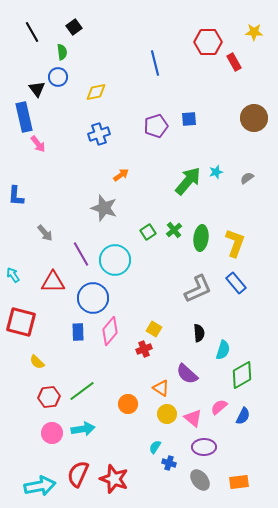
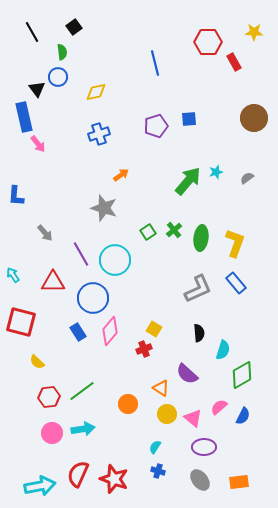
blue rectangle at (78, 332): rotated 30 degrees counterclockwise
blue cross at (169, 463): moved 11 px left, 8 px down
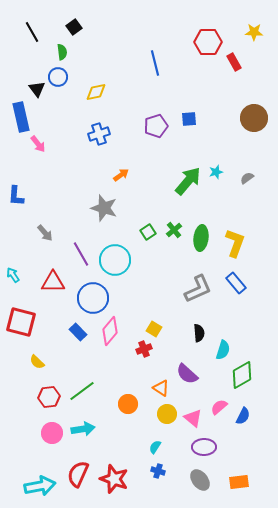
blue rectangle at (24, 117): moved 3 px left
blue rectangle at (78, 332): rotated 12 degrees counterclockwise
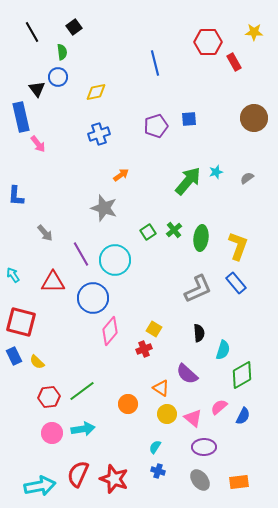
yellow L-shape at (235, 243): moved 3 px right, 3 px down
blue rectangle at (78, 332): moved 64 px left, 24 px down; rotated 18 degrees clockwise
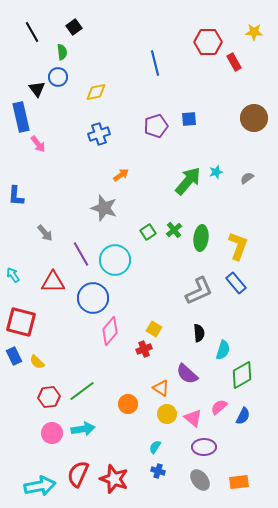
gray L-shape at (198, 289): moved 1 px right, 2 px down
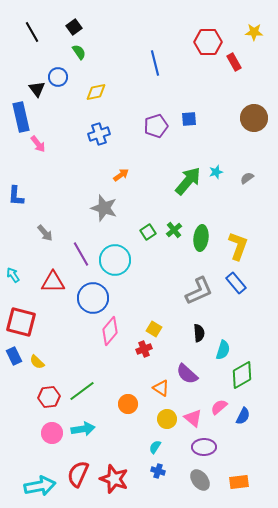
green semicircle at (62, 52): moved 17 px right; rotated 28 degrees counterclockwise
yellow circle at (167, 414): moved 5 px down
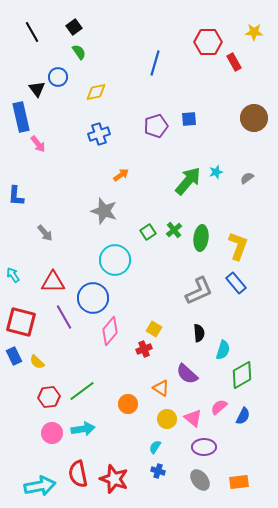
blue line at (155, 63): rotated 30 degrees clockwise
gray star at (104, 208): moved 3 px down
purple line at (81, 254): moved 17 px left, 63 px down
red semicircle at (78, 474): rotated 36 degrees counterclockwise
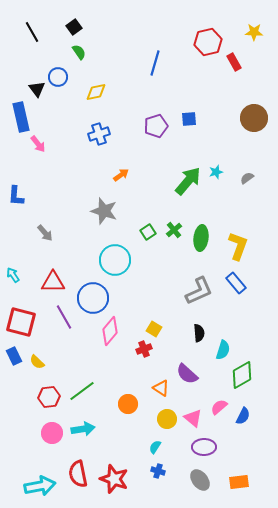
red hexagon at (208, 42): rotated 12 degrees counterclockwise
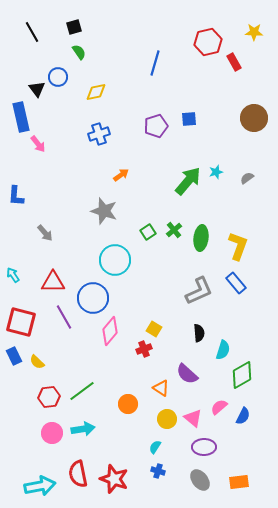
black square at (74, 27): rotated 21 degrees clockwise
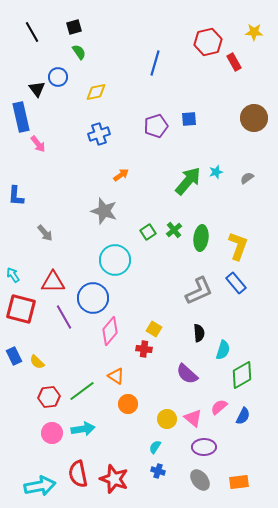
red square at (21, 322): moved 13 px up
red cross at (144, 349): rotated 28 degrees clockwise
orange triangle at (161, 388): moved 45 px left, 12 px up
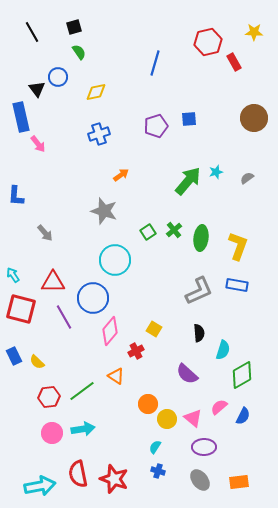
blue rectangle at (236, 283): moved 1 px right, 2 px down; rotated 40 degrees counterclockwise
red cross at (144, 349): moved 8 px left, 2 px down; rotated 35 degrees counterclockwise
orange circle at (128, 404): moved 20 px right
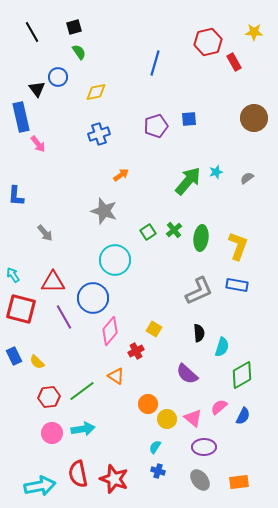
cyan semicircle at (223, 350): moved 1 px left, 3 px up
